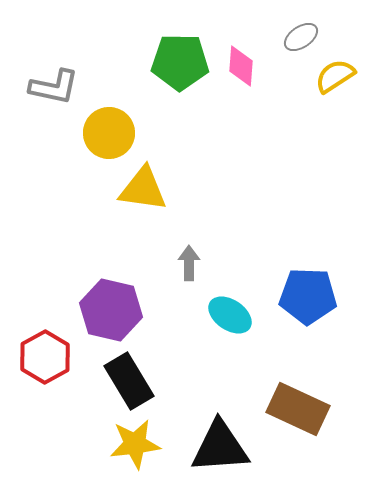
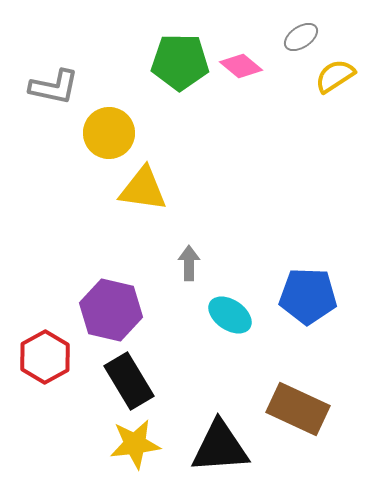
pink diamond: rotated 54 degrees counterclockwise
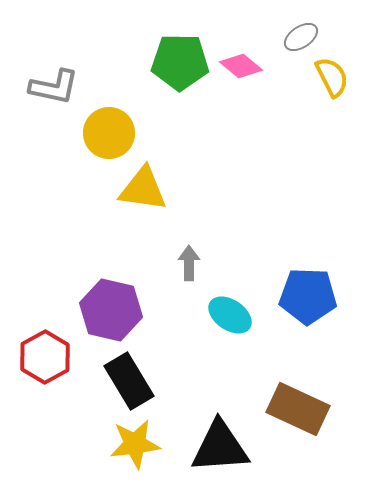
yellow semicircle: moved 3 px left, 1 px down; rotated 96 degrees clockwise
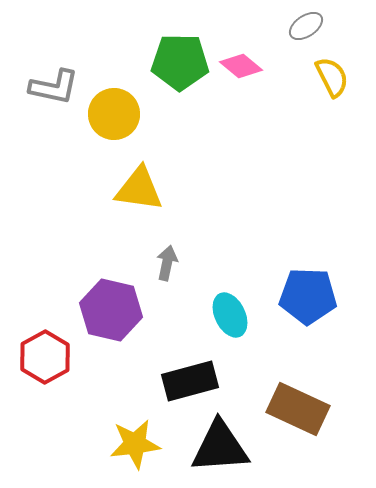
gray ellipse: moved 5 px right, 11 px up
yellow circle: moved 5 px right, 19 px up
yellow triangle: moved 4 px left
gray arrow: moved 22 px left; rotated 12 degrees clockwise
cyan ellipse: rotated 30 degrees clockwise
black rectangle: moved 61 px right; rotated 74 degrees counterclockwise
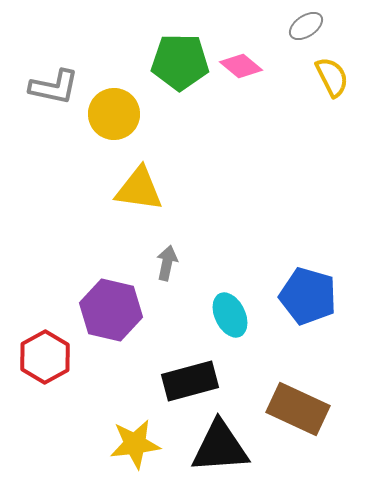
blue pentagon: rotated 14 degrees clockwise
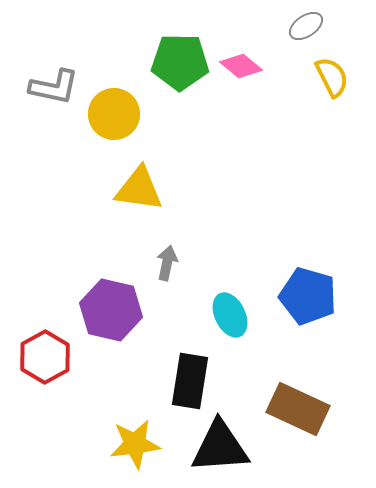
black rectangle: rotated 66 degrees counterclockwise
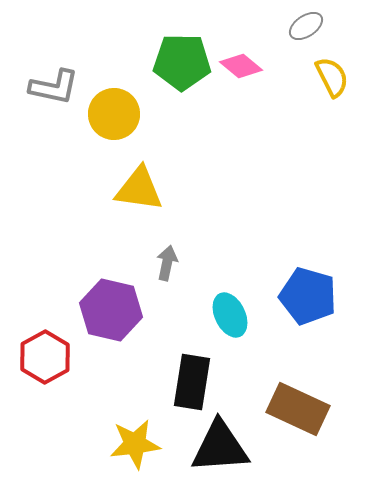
green pentagon: moved 2 px right
black rectangle: moved 2 px right, 1 px down
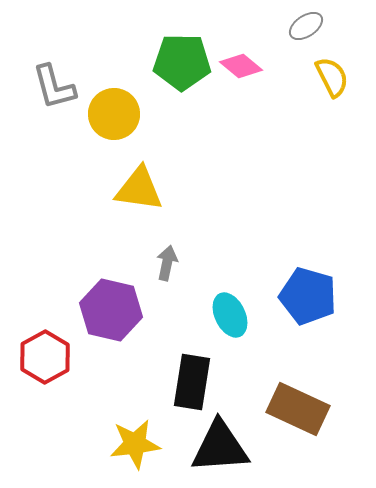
gray L-shape: rotated 63 degrees clockwise
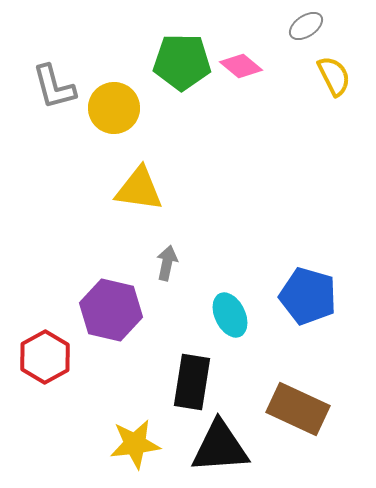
yellow semicircle: moved 2 px right, 1 px up
yellow circle: moved 6 px up
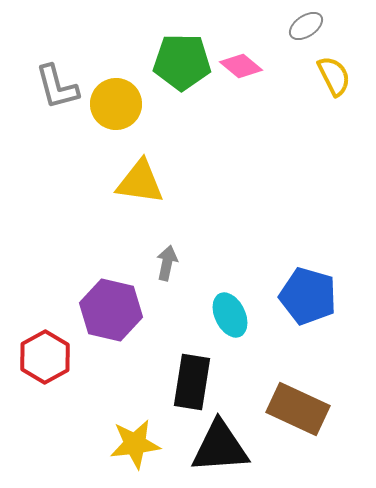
gray L-shape: moved 3 px right
yellow circle: moved 2 px right, 4 px up
yellow triangle: moved 1 px right, 7 px up
